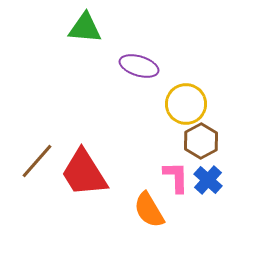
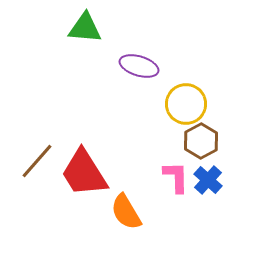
orange semicircle: moved 23 px left, 2 px down
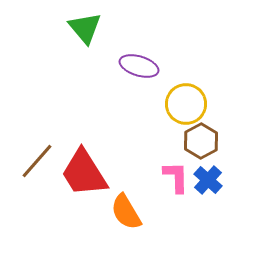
green triangle: rotated 45 degrees clockwise
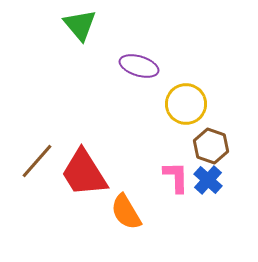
green triangle: moved 5 px left, 3 px up
brown hexagon: moved 10 px right, 5 px down; rotated 12 degrees counterclockwise
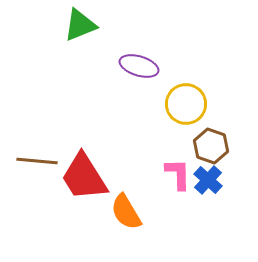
green triangle: rotated 48 degrees clockwise
brown line: rotated 54 degrees clockwise
red trapezoid: moved 4 px down
pink L-shape: moved 2 px right, 3 px up
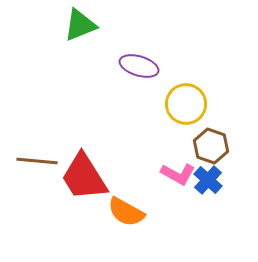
pink L-shape: rotated 120 degrees clockwise
orange semicircle: rotated 30 degrees counterclockwise
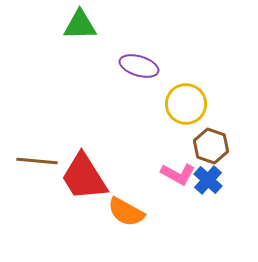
green triangle: rotated 21 degrees clockwise
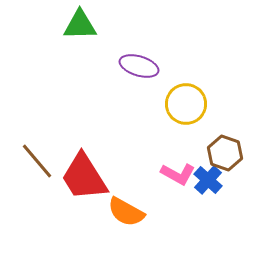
brown hexagon: moved 14 px right, 7 px down
brown line: rotated 45 degrees clockwise
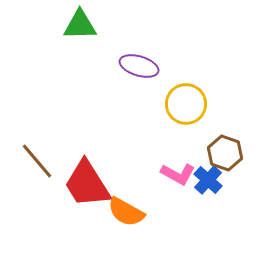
red trapezoid: moved 3 px right, 7 px down
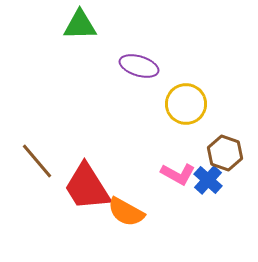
red trapezoid: moved 3 px down
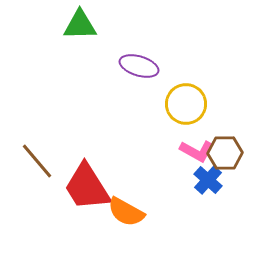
brown hexagon: rotated 20 degrees counterclockwise
pink L-shape: moved 19 px right, 23 px up
